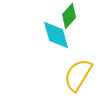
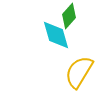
yellow semicircle: moved 1 px right, 3 px up
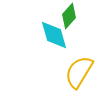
cyan diamond: moved 2 px left
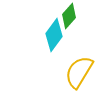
cyan diamond: rotated 52 degrees clockwise
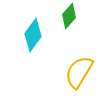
cyan diamond: moved 21 px left
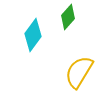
green diamond: moved 1 px left, 1 px down
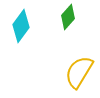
cyan diamond: moved 12 px left, 9 px up
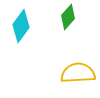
yellow semicircle: moved 1 px left, 1 px down; rotated 56 degrees clockwise
